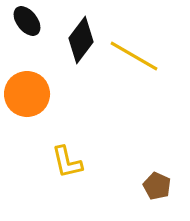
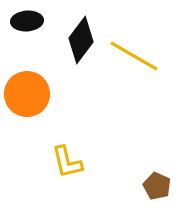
black ellipse: rotated 56 degrees counterclockwise
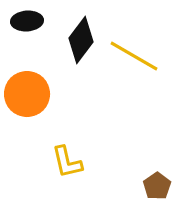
brown pentagon: rotated 12 degrees clockwise
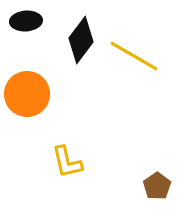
black ellipse: moved 1 px left
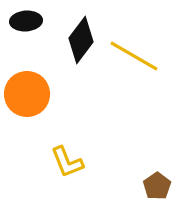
yellow L-shape: rotated 9 degrees counterclockwise
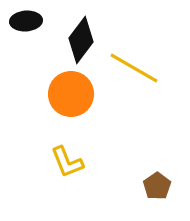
yellow line: moved 12 px down
orange circle: moved 44 px right
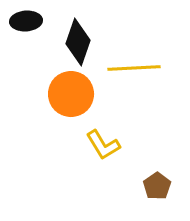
black diamond: moved 3 px left, 2 px down; rotated 18 degrees counterclockwise
yellow line: rotated 33 degrees counterclockwise
yellow L-shape: moved 36 px right, 17 px up; rotated 9 degrees counterclockwise
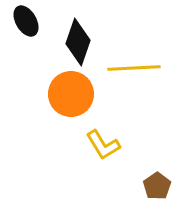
black ellipse: rotated 64 degrees clockwise
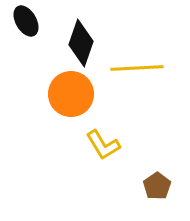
black diamond: moved 3 px right, 1 px down
yellow line: moved 3 px right
